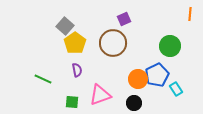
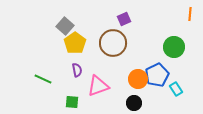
green circle: moved 4 px right, 1 px down
pink triangle: moved 2 px left, 9 px up
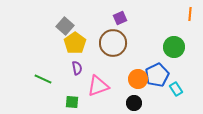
purple square: moved 4 px left, 1 px up
purple semicircle: moved 2 px up
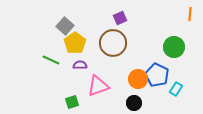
purple semicircle: moved 3 px right, 3 px up; rotated 80 degrees counterclockwise
blue pentagon: rotated 20 degrees counterclockwise
green line: moved 8 px right, 19 px up
cyan rectangle: rotated 64 degrees clockwise
green square: rotated 24 degrees counterclockwise
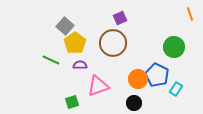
orange line: rotated 24 degrees counterclockwise
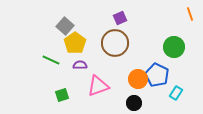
brown circle: moved 2 px right
cyan rectangle: moved 4 px down
green square: moved 10 px left, 7 px up
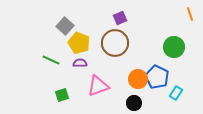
yellow pentagon: moved 4 px right; rotated 15 degrees counterclockwise
purple semicircle: moved 2 px up
blue pentagon: moved 2 px down
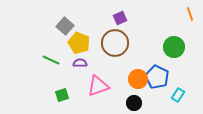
cyan rectangle: moved 2 px right, 2 px down
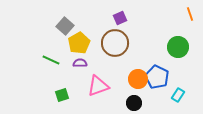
yellow pentagon: rotated 20 degrees clockwise
green circle: moved 4 px right
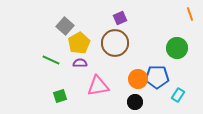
green circle: moved 1 px left, 1 px down
blue pentagon: rotated 25 degrees counterclockwise
pink triangle: rotated 10 degrees clockwise
green square: moved 2 px left, 1 px down
black circle: moved 1 px right, 1 px up
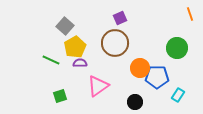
yellow pentagon: moved 4 px left, 4 px down
orange circle: moved 2 px right, 11 px up
pink triangle: rotated 25 degrees counterclockwise
